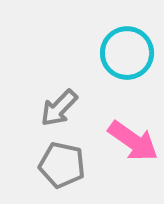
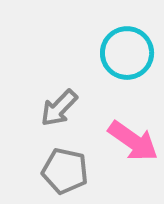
gray pentagon: moved 3 px right, 6 px down
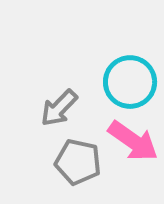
cyan circle: moved 3 px right, 29 px down
gray pentagon: moved 13 px right, 9 px up
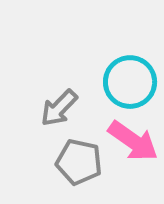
gray pentagon: moved 1 px right
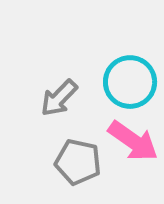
gray arrow: moved 10 px up
gray pentagon: moved 1 px left
